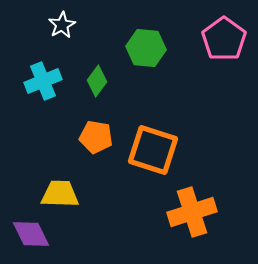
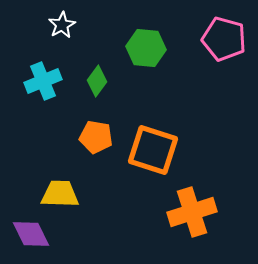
pink pentagon: rotated 21 degrees counterclockwise
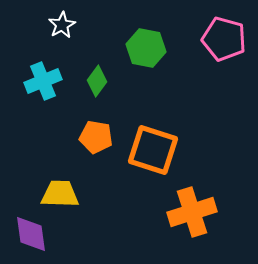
green hexagon: rotated 6 degrees clockwise
purple diamond: rotated 18 degrees clockwise
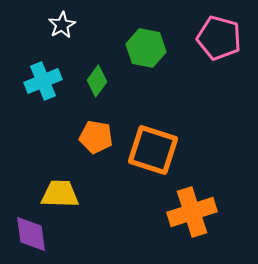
pink pentagon: moved 5 px left, 1 px up
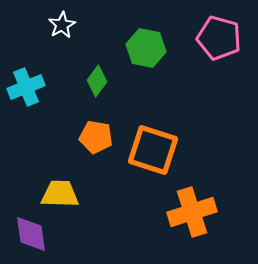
cyan cross: moved 17 px left, 6 px down
